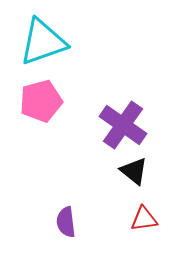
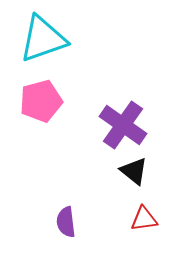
cyan triangle: moved 3 px up
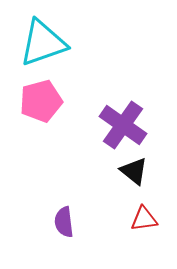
cyan triangle: moved 4 px down
purple semicircle: moved 2 px left
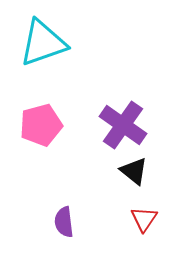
pink pentagon: moved 24 px down
red triangle: rotated 48 degrees counterclockwise
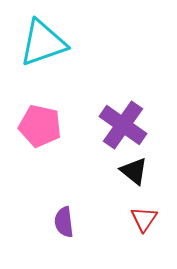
pink pentagon: moved 1 px left, 1 px down; rotated 27 degrees clockwise
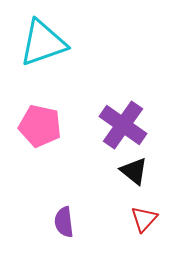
red triangle: rotated 8 degrees clockwise
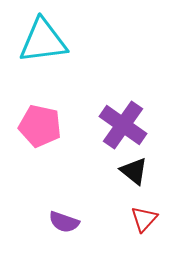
cyan triangle: moved 2 px up; rotated 12 degrees clockwise
purple semicircle: rotated 64 degrees counterclockwise
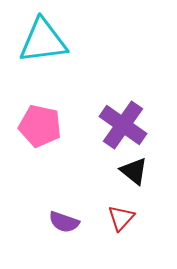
red triangle: moved 23 px left, 1 px up
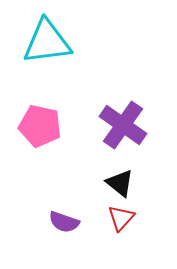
cyan triangle: moved 4 px right, 1 px down
black triangle: moved 14 px left, 12 px down
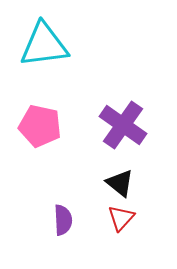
cyan triangle: moved 3 px left, 3 px down
purple semicircle: moved 1 px left, 2 px up; rotated 112 degrees counterclockwise
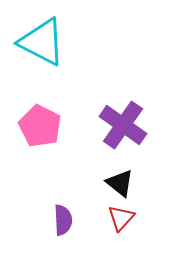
cyan triangle: moved 2 px left, 3 px up; rotated 34 degrees clockwise
pink pentagon: rotated 15 degrees clockwise
